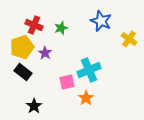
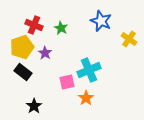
green star: rotated 24 degrees counterclockwise
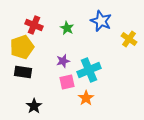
green star: moved 6 px right
purple star: moved 18 px right, 8 px down; rotated 24 degrees clockwise
black rectangle: rotated 30 degrees counterclockwise
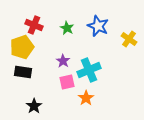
blue star: moved 3 px left, 5 px down
purple star: rotated 24 degrees counterclockwise
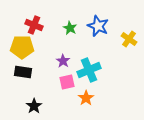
green star: moved 3 px right
yellow pentagon: rotated 20 degrees clockwise
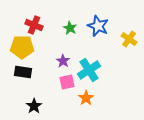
cyan cross: rotated 10 degrees counterclockwise
